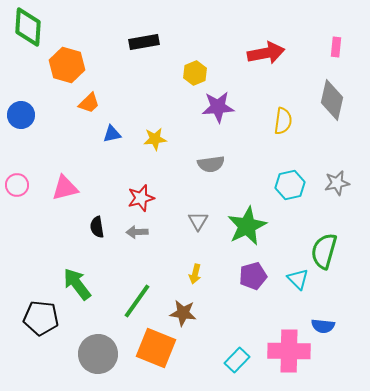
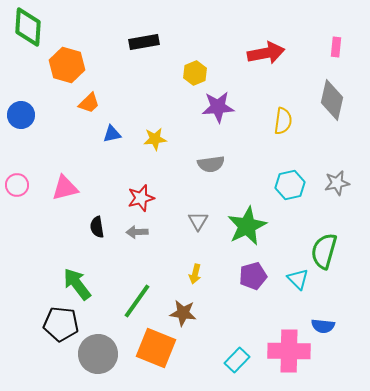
black pentagon: moved 20 px right, 6 px down
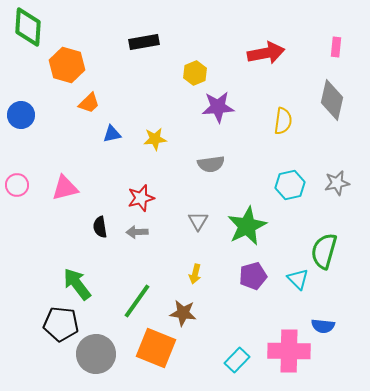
black semicircle: moved 3 px right
gray circle: moved 2 px left
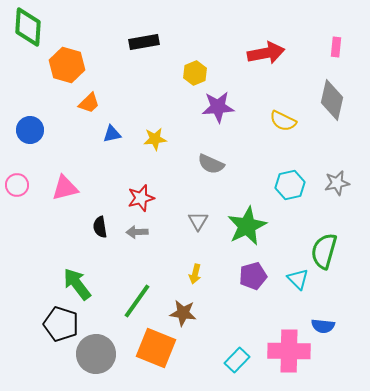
blue circle: moved 9 px right, 15 px down
yellow semicircle: rotated 108 degrees clockwise
gray semicircle: rotated 32 degrees clockwise
black pentagon: rotated 12 degrees clockwise
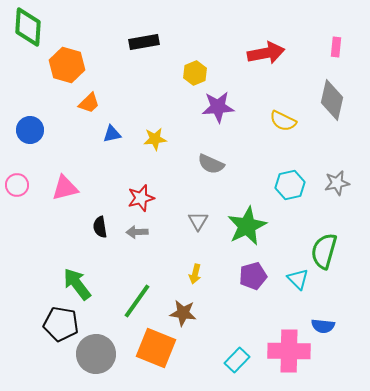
black pentagon: rotated 8 degrees counterclockwise
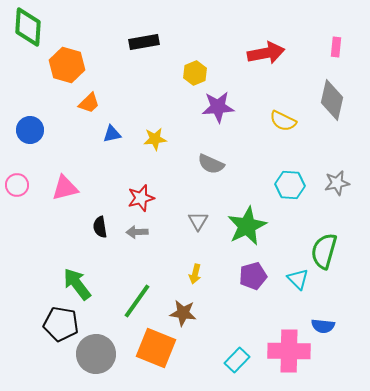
cyan hexagon: rotated 16 degrees clockwise
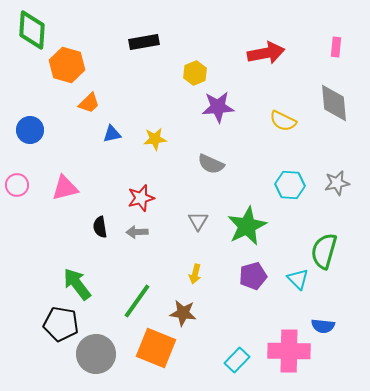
green diamond: moved 4 px right, 3 px down
gray diamond: moved 2 px right, 3 px down; rotated 18 degrees counterclockwise
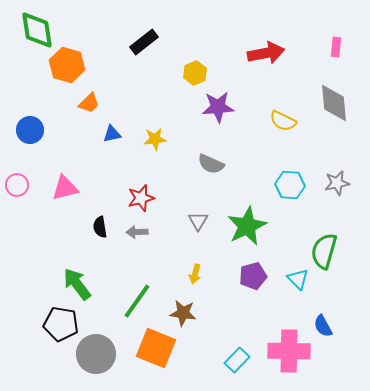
green diamond: moved 5 px right; rotated 12 degrees counterclockwise
black rectangle: rotated 28 degrees counterclockwise
blue semicircle: rotated 55 degrees clockwise
